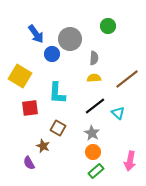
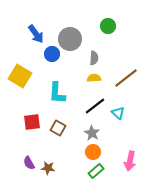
brown line: moved 1 px left, 1 px up
red square: moved 2 px right, 14 px down
brown star: moved 5 px right, 22 px down; rotated 16 degrees counterclockwise
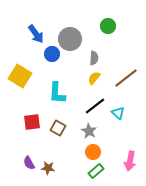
yellow semicircle: rotated 48 degrees counterclockwise
gray star: moved 3 px left, 2 px up
